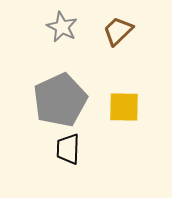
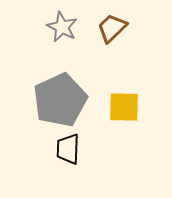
brown trapezoid: moved 6 px left, 3 px up
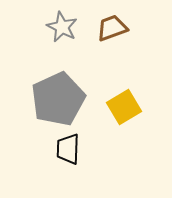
brown trapezoid: rotated 24 degrees clockwise
gray pentagon: moved 2 px left, 1 px up
yellow square: rotated 32 degrees counterclockwise
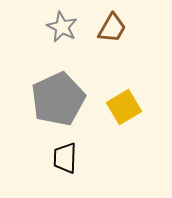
brown trapezoid: rotated 140 degrees clockwise
black trapezoid: moved 3 px left, 9 px down
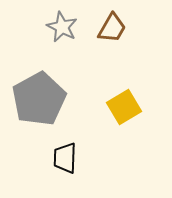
gray pentagon: moved 19 px left; rotated 4 degrees counterclockwise
